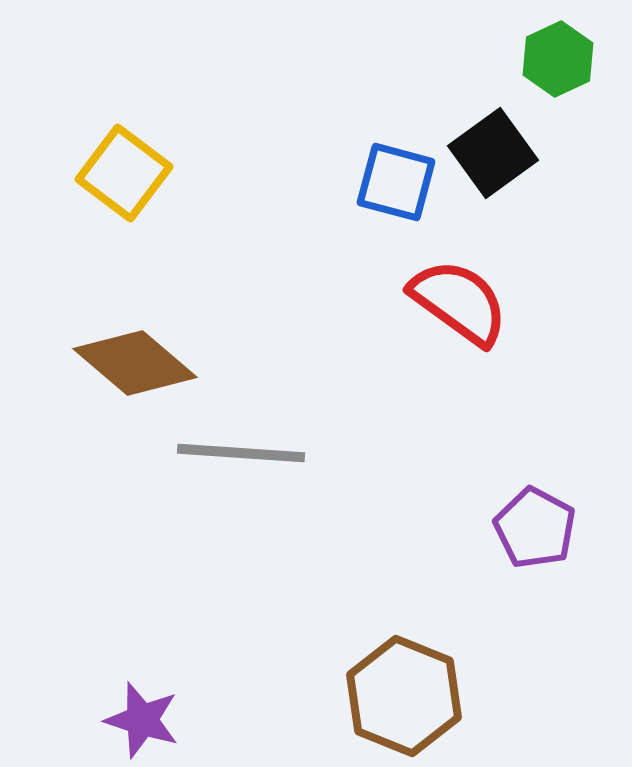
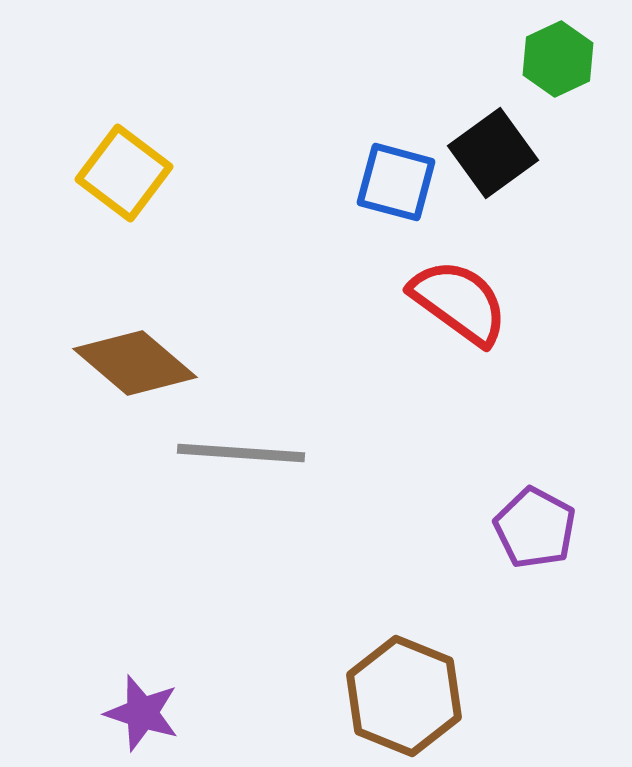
purple star: moved 7 px up
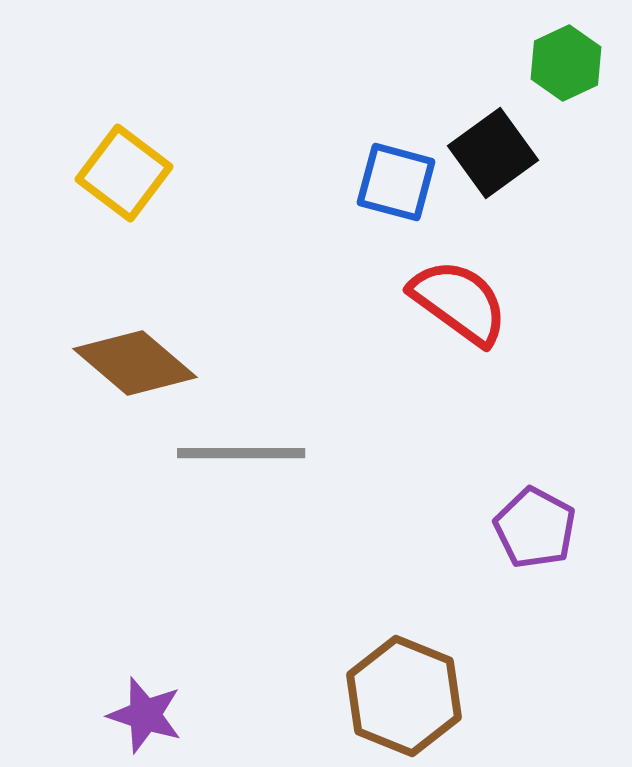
green hexagon: moved 8 px right, 4 px down
gray line: rotated 4 degrees counterclockwise
purple star: moved 3 px right, 2 px down
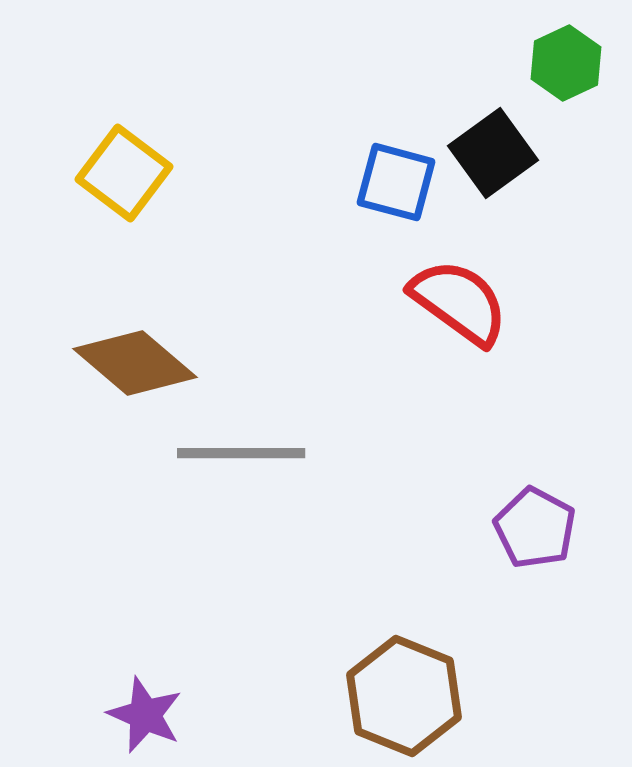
purple star: rotated 6 degrees clockwise
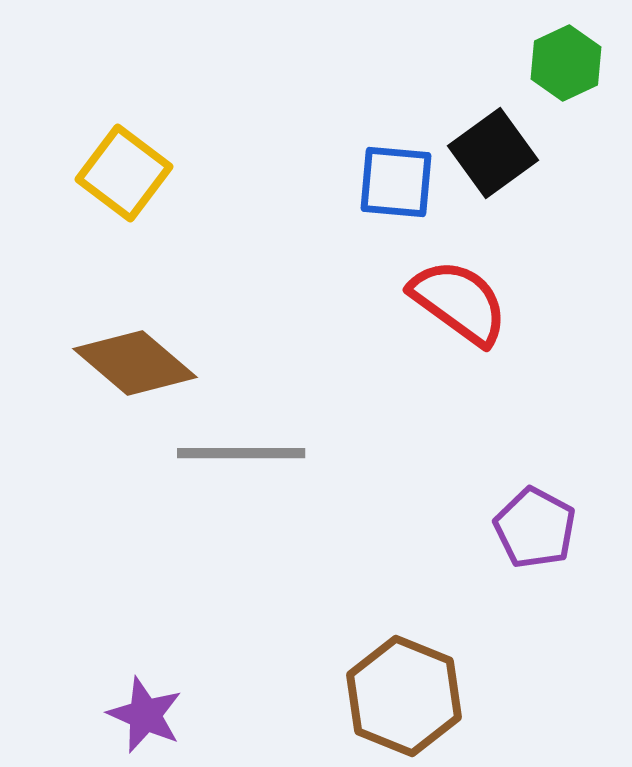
blue square: rotated 10 degrees counterclockwise
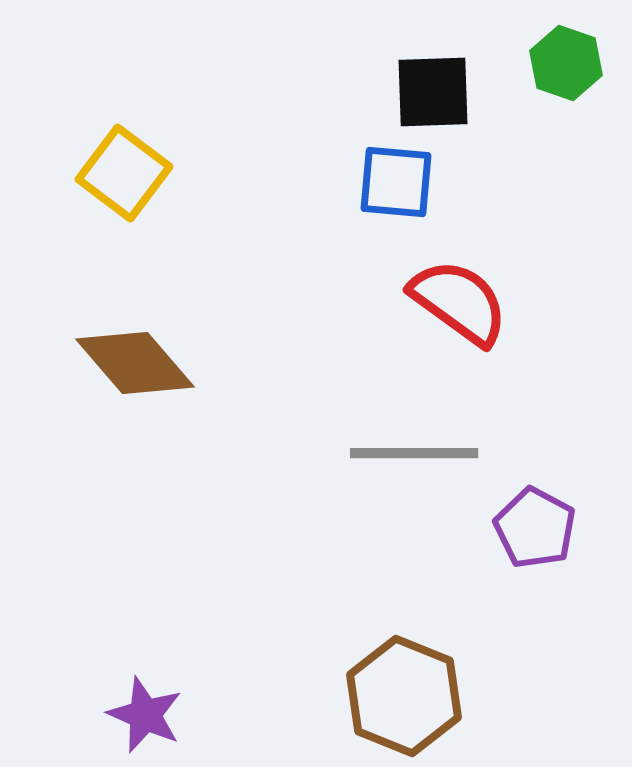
green hexagon: rotated 16 degrees counterclockwise
black square: moved 60 px left, 61 px up; rotated 34 degrees clockwise
brown diamond: rotated 9 degrees clockwise
gray line: moved 173 px right
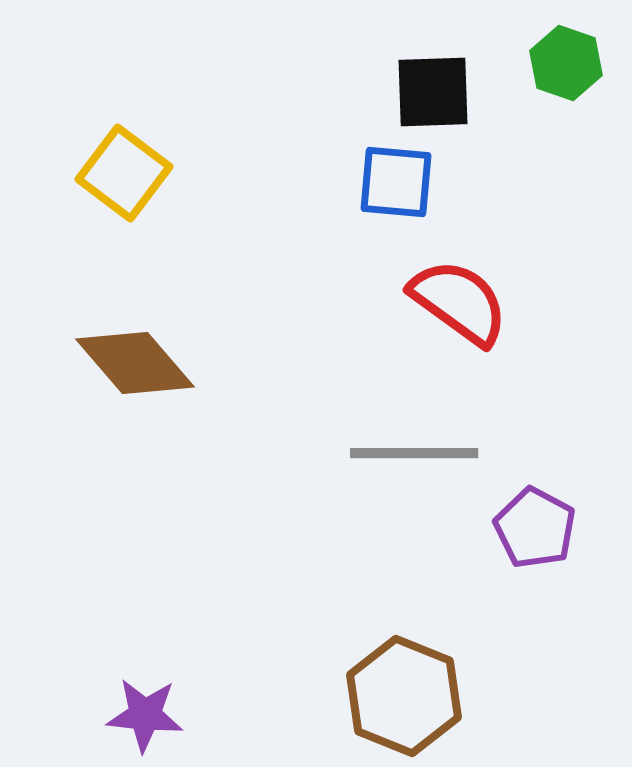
purple star: rotated 18 degrees counterclockwise
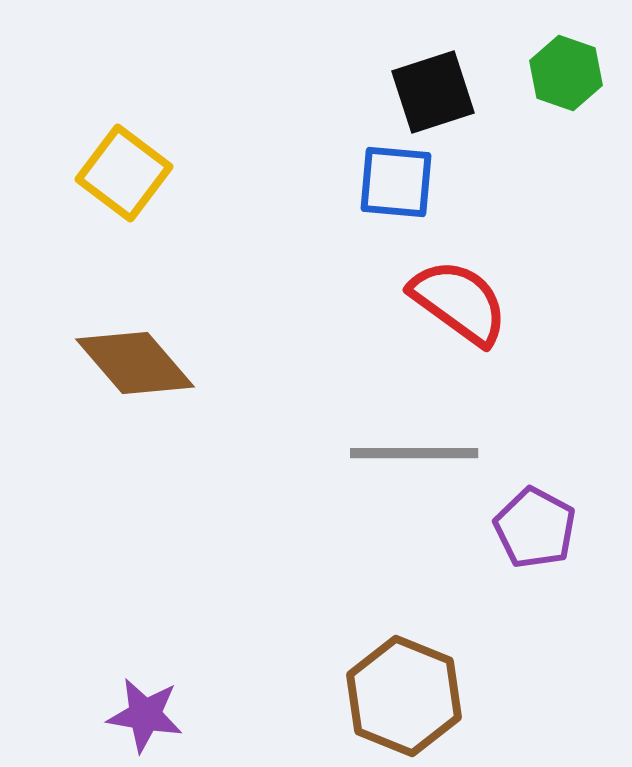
green hexagon: moved 10 px down
black square: rotated 16 degrees counterclockwise
purple star: rotated 4 degrees clockwise
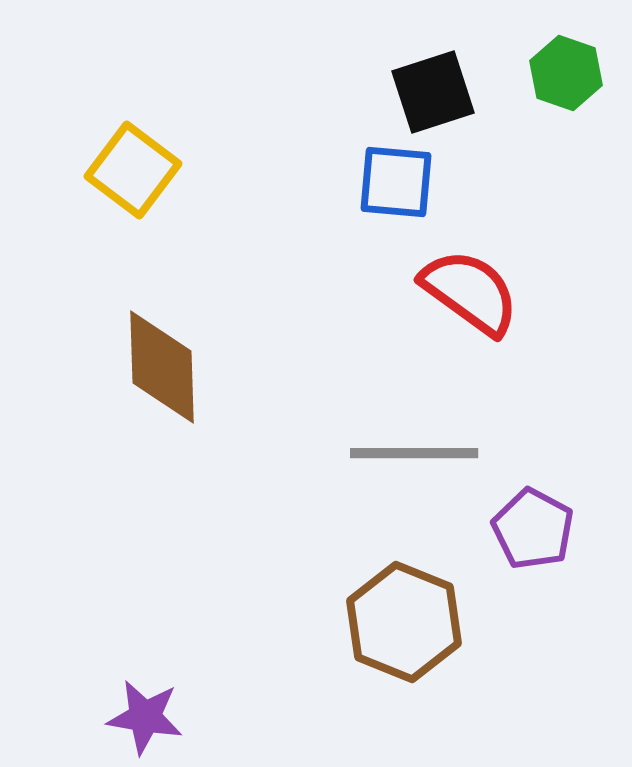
yellow square: moved 9 px right, 3 px up
red semicircle: moved 11 px right, 10 px up
brown diamond: moved 27 px right, 4 px down; rotated 39 degrees clockwise
purple pentagon: moved 2 px left, 1 px down
brown hexagon: moved 74 px up
purple star: moved 2 px down
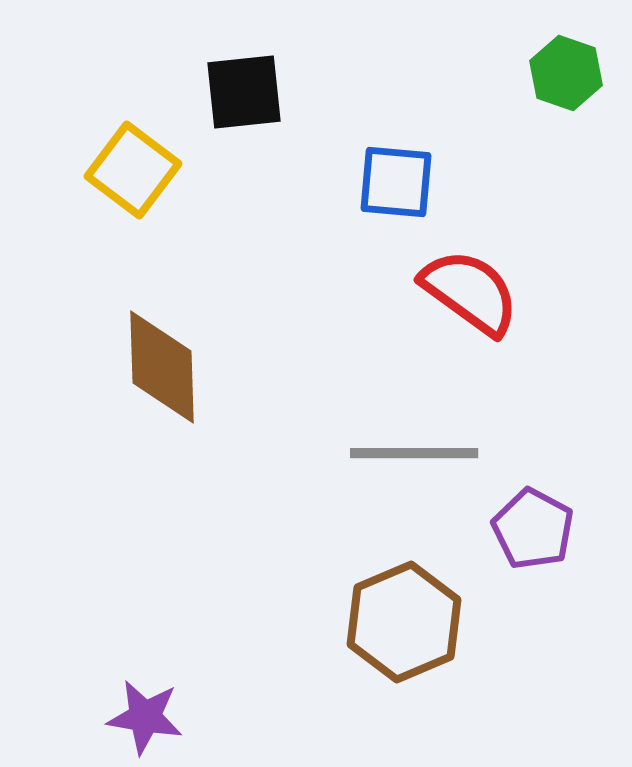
black square: moved 189 px left; rotated 12 degrees clockwise
brown hexagon: rotated 15 degrees clockwise
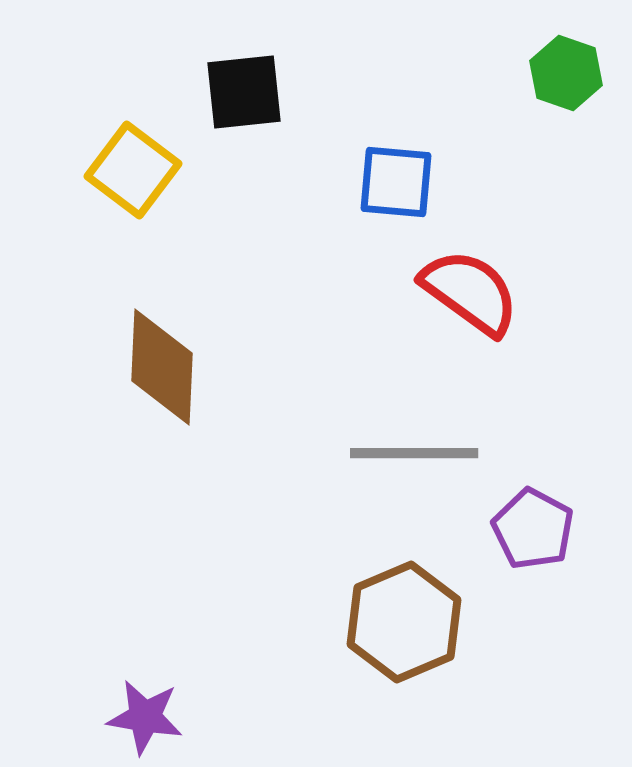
brown diamond: rotated 4 degrees clockwise
